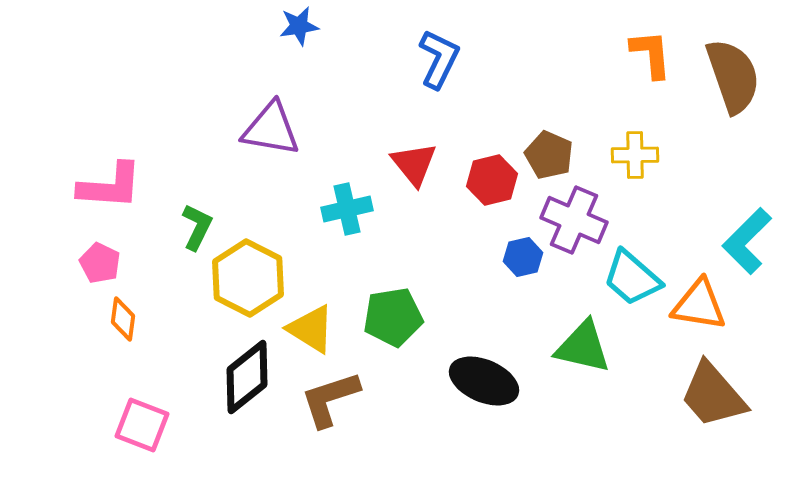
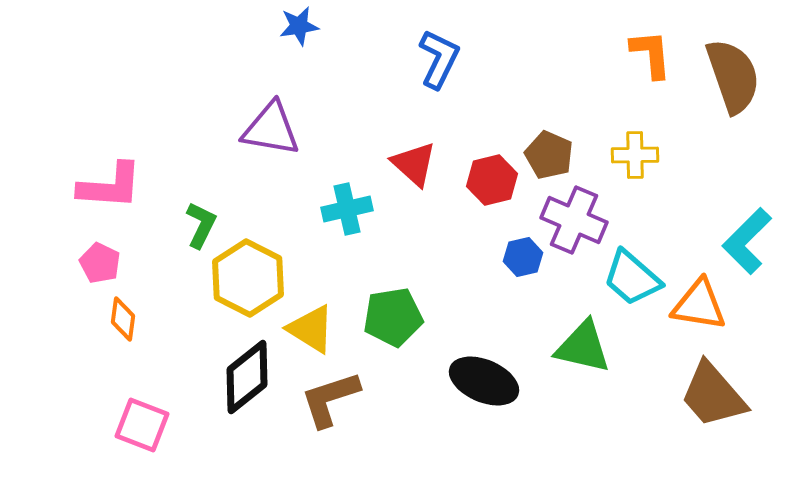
red triangle: rotated 9 degrees counterclockwise
green L-shape: moved 4 px right, 2 px up
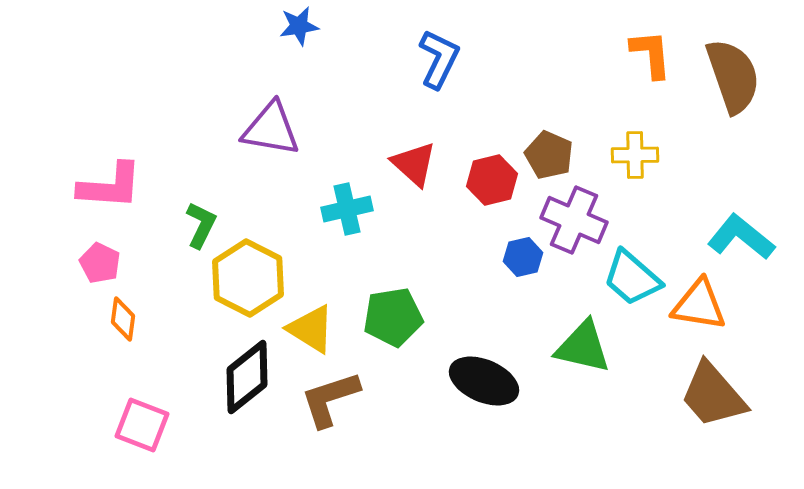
cyan L-shape: moved 6 px left, 4 px up; rotated 84 degrees clockwise
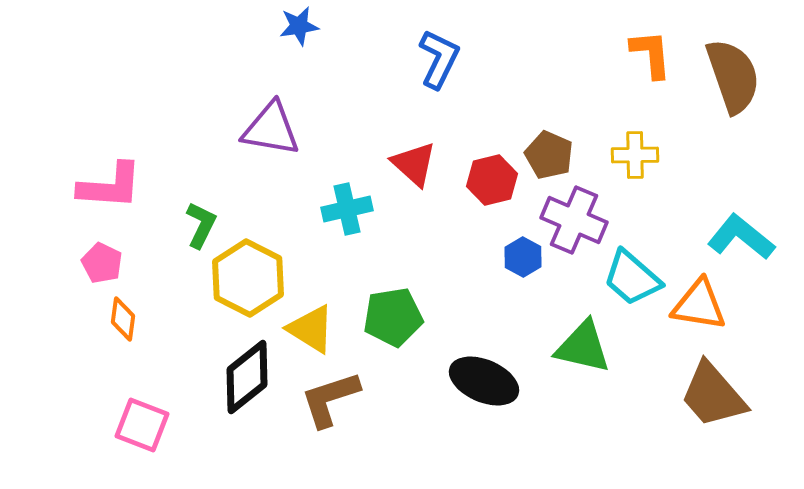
blue hexagon: rotated 18 degrees counterclockwise
pink pentagon: moved 2 px right
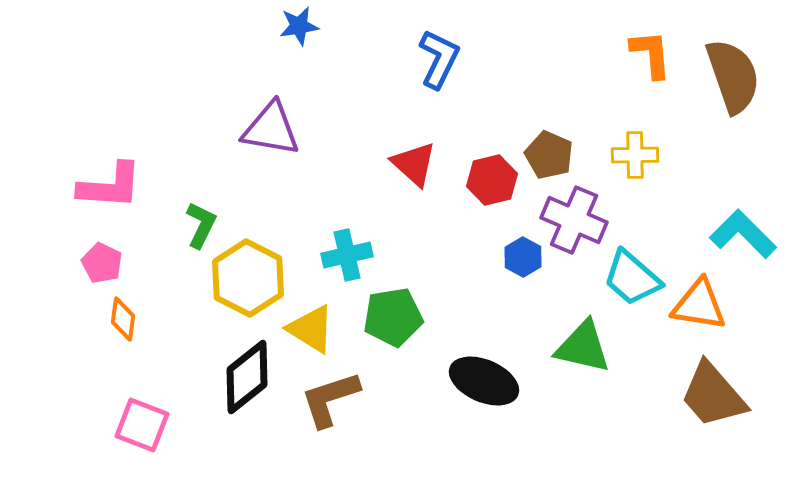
cyan cross: moved 46 px down
cyan L-shape: moved 2 px right, 3 px up; rotated 6 degrees clockwise
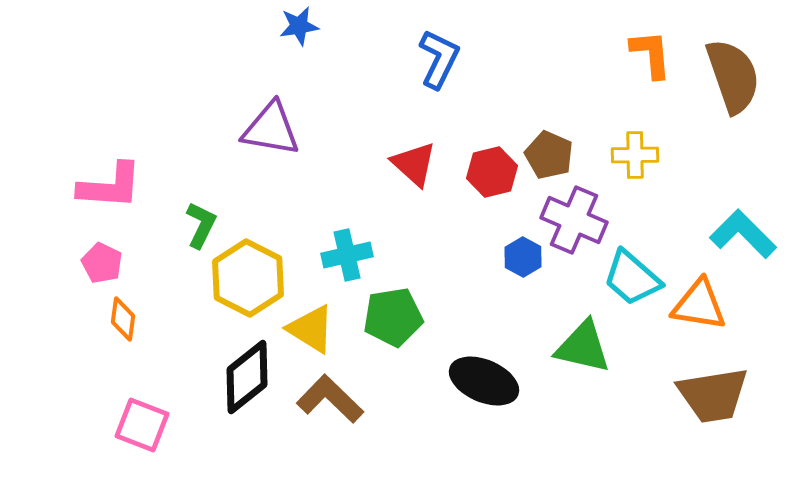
red hexagon: moved 8 px up
brown trapezoid: rotated 58 degrees counterclockwise
brown L-shape: rotated 62 degrees clockwise
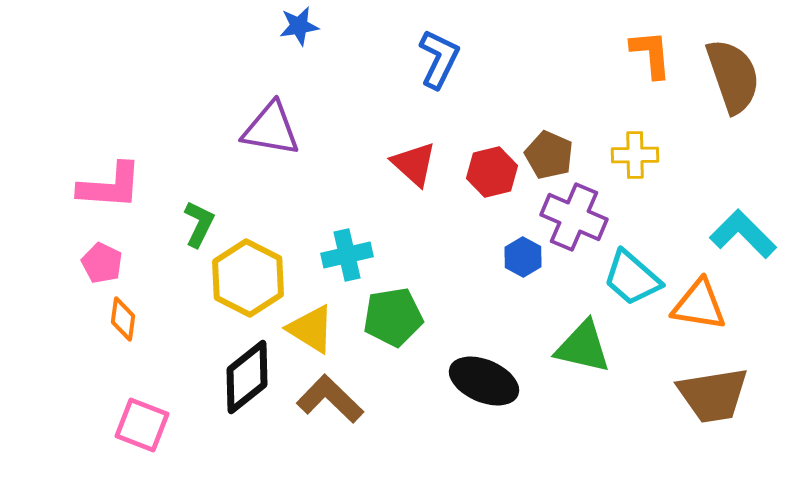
purple cross: moved 3 px up
green L-shape: moved 2 px left, 1 px up
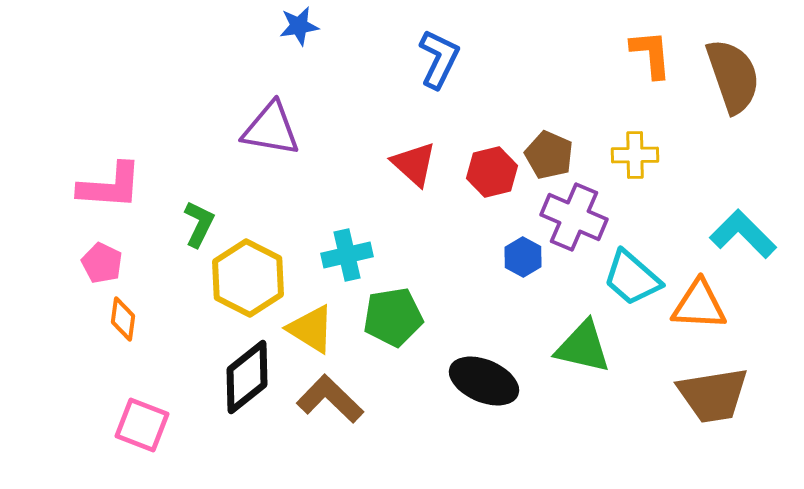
orange triangle: rotated 6 degrees counterclockwise
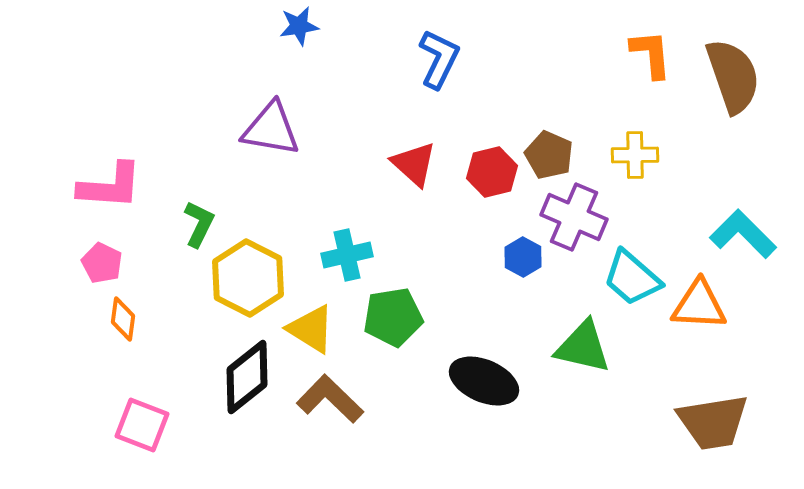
brown trapezoid: moved 27 px down
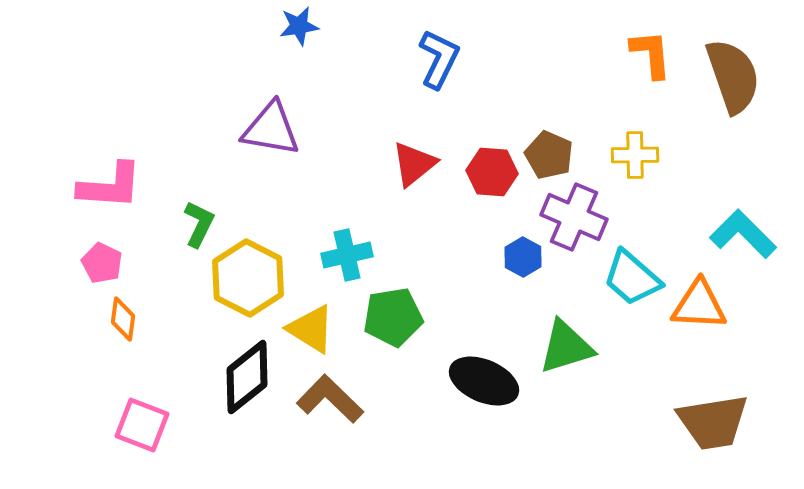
red triangle: rotated 39 degrees clockwise
red hexagon: rotated 18 degrees clockwise
green triangle: moved 17 px left; rotated 30 degrees counterclockwise
